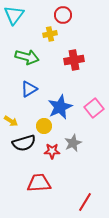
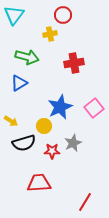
red cross: moved 3 px down
blue triangle: moved 10 px left, 6 px up
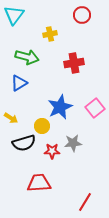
red circle: moved 19 px right
pink square: moved 1 px right
yellow arrow: moved 3 px up
yellow circle: moved 2 px left
gray star: rotated 18 degrees clockwise
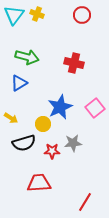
yellow cross: moved 13 px left, 20 px up; rotated 32 degrees clockwise
red cross: rotated 24 degrees clockwise
yellow circle: moved 1 px right, 2 px up
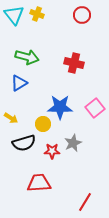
cyan triangle: rotated 15 degrees counterclockwise
blue star: rotated 25 degrees clockwise
gray star: rotated 18 degrees counterclockwise
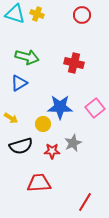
cyan triangle: moved 1 px right, 1 px up; rotated 35 degrees counterclockwise
black semicircle: moved 3 px left, 3 px down
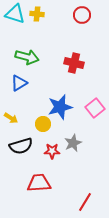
yellow cross: rotated 16 degrees counterclockwise
blue star: rotated 15 degrees counterclockwise
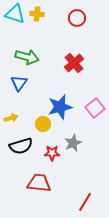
red circle: moved 5 px left, 3 px down
red cross: rotated 36 degrees clockwise
blue triangle: rotated 24 degrees counterclockwise
yellow arrow: rotated 48 degrees counterclockwise
red star: moved 2 px down
red trapezoid: rotated 10 degrees clockwise
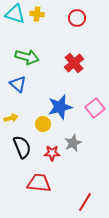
blue triangle: moved 1 px left, 1 px down; rotated 24 degrees counterclockwise
black semicircle: moved 1 px right, 1 px down; rotated 95 degrees counterclockwise
